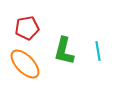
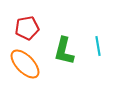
cyan line: moved 5 px up
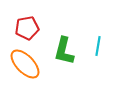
cyan line: rotated 18 degrees clockwise
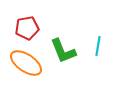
green L-shape: moved 1 px left; rotated 36 degrees counterclockwise
orange ellipse: moved 1 px right, 1 px up; rotated 12 degrees counterclockwise
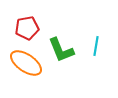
cyan line: moved 2 px left
green L-shape: moved 2 px left, 1 px up
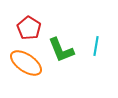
red pentagon: moved 2 px right; rotated 30 degrees counterclockwise
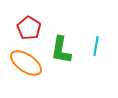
green L-shape: rotated 32 degrees clockwise
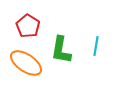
red pentagon: moved 1 px left, 2 px up
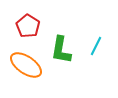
cyan line: rotated 18 degrees clockwise
orange ellipse: moved 2 px down
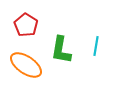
red pentagon: moved 2 px left, 1 px up
cyan line: rotated 18 degrees counterclockwise
